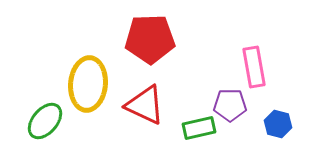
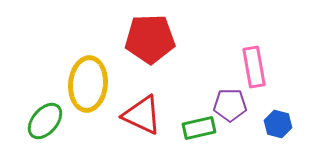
red triangle: moved 3 px left, 10 px down
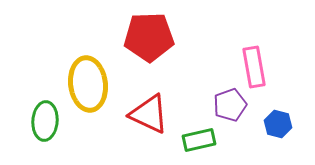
red pentagon: moved 1 px left, 2 px up
yellow ellipse: rotated 12 degrees counterclockwise
purple pentagon: rotated 20 degrees counterclockwise
red triangle: moved 7 px right, 1 px up
green ellipse: rotated 36 degrees counterclockwise
green rectangle: moved 12 px down
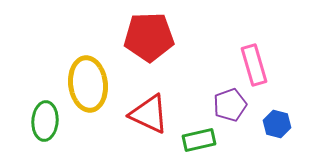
pink rectangle: moved 2 px up; rotated 6 degrees counterclockwise
blue hexagon: moved 1 px left
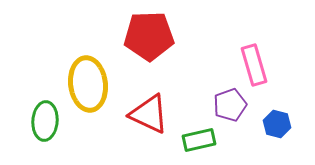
red pentagon: moved 1 px up
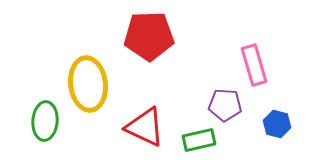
purple pentagon: moved 5 px left; rotated 24 degrees clockwise
red triangle: moved 4 px left, 13 px down
